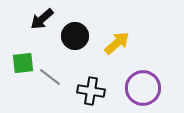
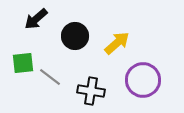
black arrow: moved 6 px left
purple circle: moved 8 px up
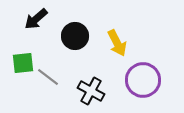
yellow arrow: rotated 104 degrees clockwise
gray line: moved 2 px left
black cross: rotated 20 degrees clockwise
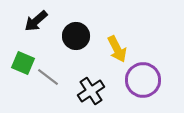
black arrow: moved 2 px down
black circle: moved 1 px right
yellow arrow: moved 6 px down
green square: rotated 30 degrees clockwise
black cross: rotated 28 degrees clockwise
